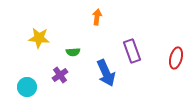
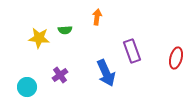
green semicircle: moved 8 px left, 22 px up
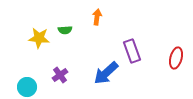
blue arrow: rotated 72 degrees clockwise
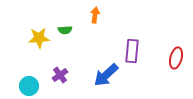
orange arrow: moved 2 px left, 2 px up
yellow star: rotated 10 degrees counterclockwise
purple rectangle: rotated 25 degrees clockwise
blue arrow: moved 2 px down
cyan circle: moved 2 px right, 1 px up
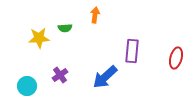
green semicircle: moved 2 px up
blue arrow: moved 1 px left, 2 px down
cyan circle: moved 2 px left
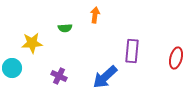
yellow star: moved 7 px left, 5 px down
purple cross: moved 1 px left, 1 px down; rotated 28 degrees counterclockwise
cyan circle: moved 15 px left, 18 px up
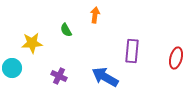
green semicircle: moved 1 px right, 2 px down; rotated 64 degrees clockwise
blue arrow: rotated 72 degrees clockwise
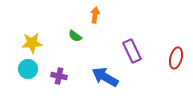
green semicircle: moved 9 px right, 6 px down; rotated 24 degrees counterclockwise
purple rectangle: rotated 30 degrees counterclockwise
cyan circle: moved 16 px right, 1 px down
purple cross: rotated 14 degrees counterclockwise
